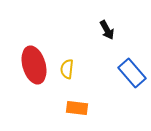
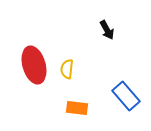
blue rectangle: moved 6 px left, 23 px down
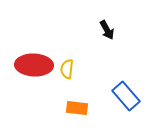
red ellipse: rotated 72 degrees counterclockwise
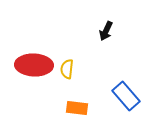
black arrow: moved 1 px left, 1 px down; rotated 54 degrees clockwise
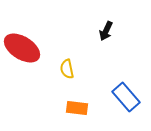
red ellipse: moved 12 px left, 17 px up; rotated 30 degrees clockwise
yellow semicircle: rotated 18 degrees counterclockwise
blue rectangle: moved 1 px down
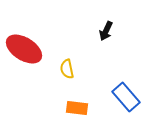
red ellipse: moved 2 px right, 1 px down
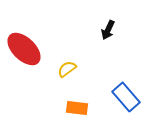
black arrow: moved 2 px right, 1 px up
red ellipse: rotated 12 degrees clockwise
yellow semicircle: rotated 66 degrees clockwise
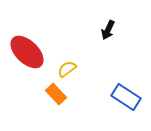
red ellipse: moved 3 px right, 3 px down
blue rectangle: rotated 16 degrees counterclockwise
orange rectangle: moved 21 px left, 14 px up; rotated 40 degrees clockwise
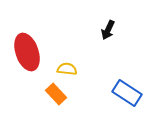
red ellipse: rotated 27 degrees clockwise
yellow semicircle: rotated 42 degrees clockwise
blue rectangle: moved 1 px right, 4 px up
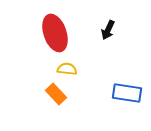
red ellipse: moved 28 px right, 19 px up
blue rectangle: rotated 24 degrees counterclockwise
